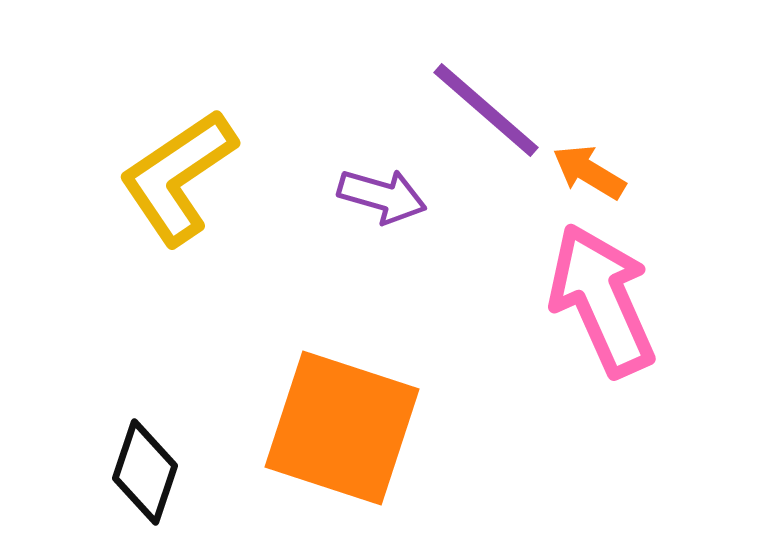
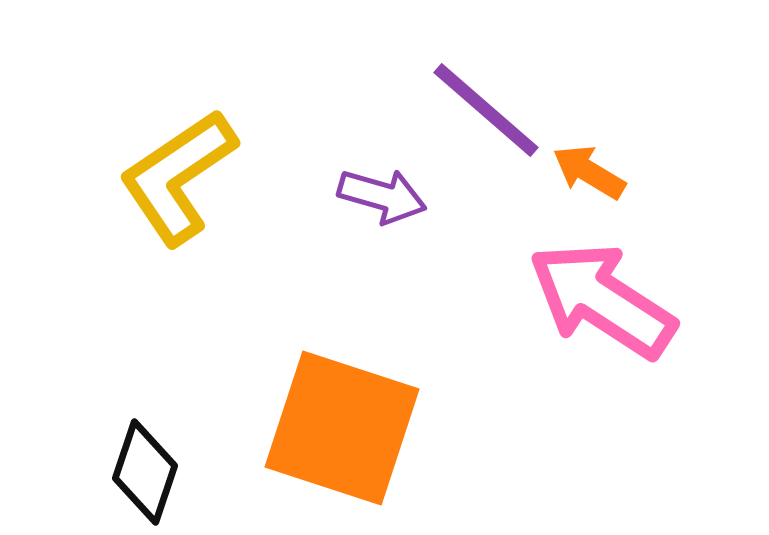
pink arrow: rotated 33 degrees counterclockwise
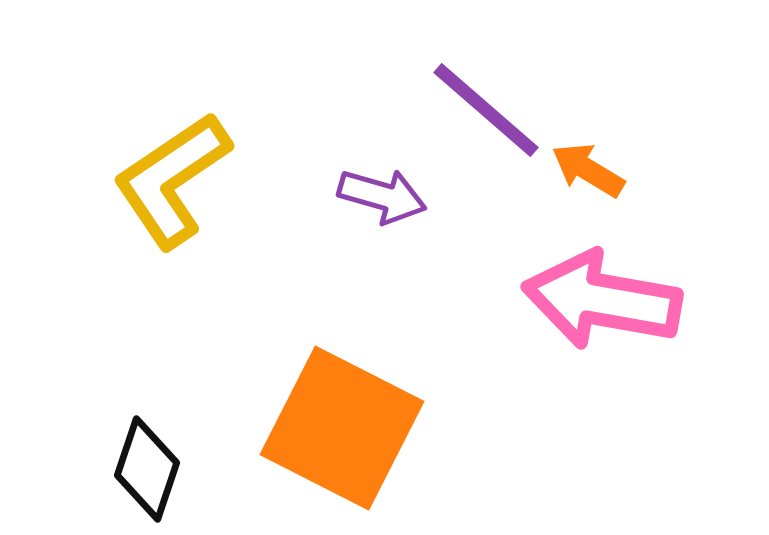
orange arrow: moved 1 px left, 2 px up
yellow L-shape: moved 6 px left, 3 px down
pink arrow: rotated 23 degrees counterclockwise
orange square: rotated 9 degrees clockwise
black diamond: moved 2 px right, 3 px up
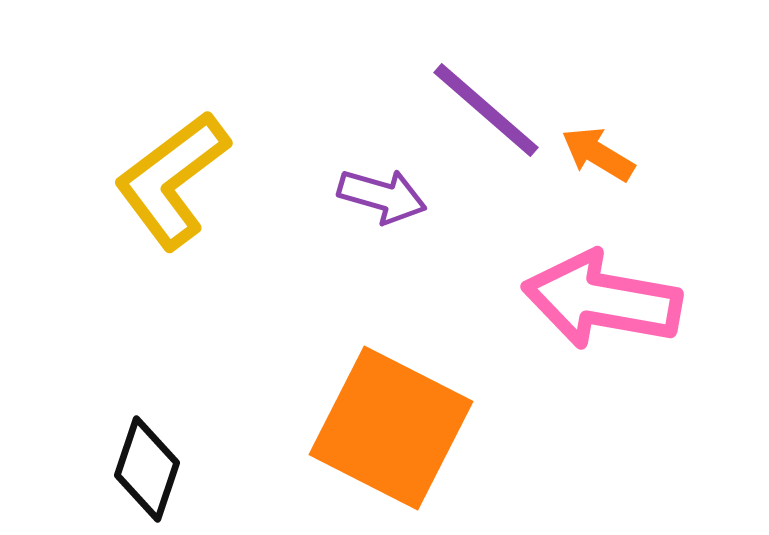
orange arrow: moved 10 px right, 16 px up
yellow L-shape: rotated 3 degrees counterclockwise
orange square: moved 49 px right
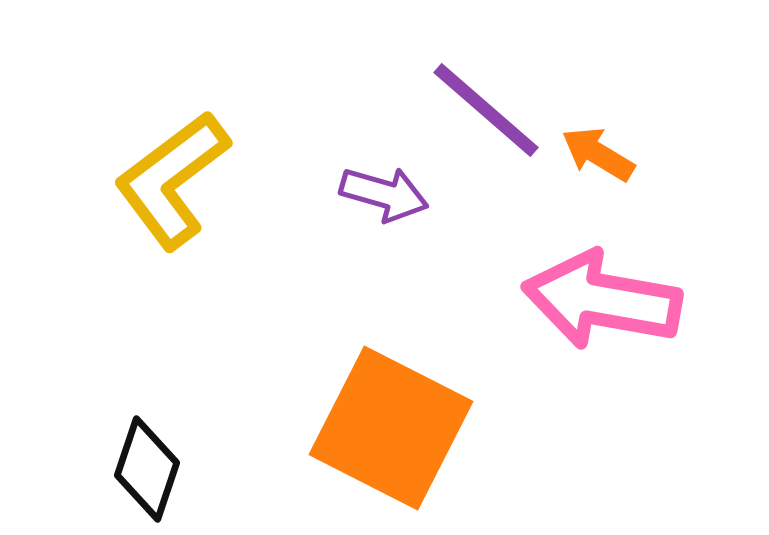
purple arrow: moved 2 px right, 2 px up
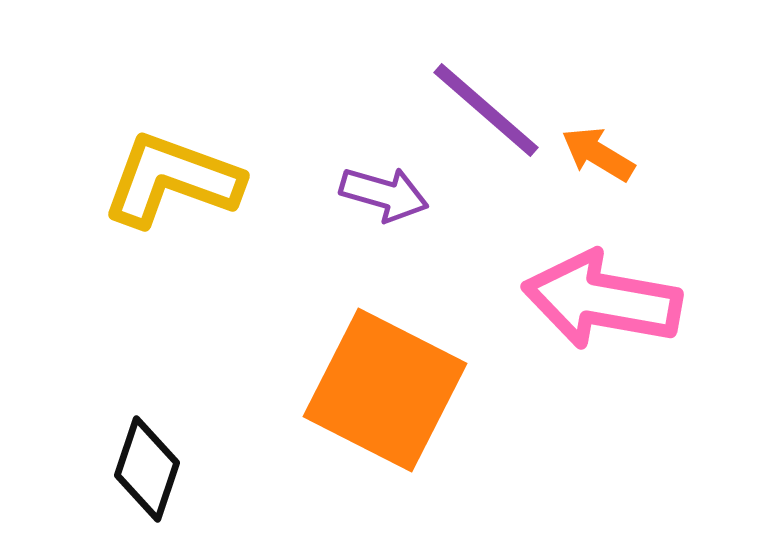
yellow L-shape: rotated 57 degrees clockwise
orange square: moved 6 px left, 38 px up
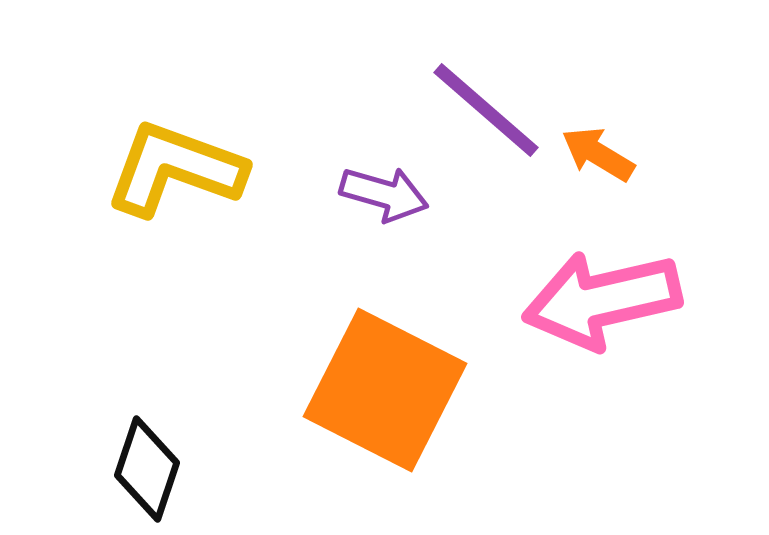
yellow L-shape: moved 3 px right, 11 px up
pink arrow: rotated 23 degrees counterclockwise
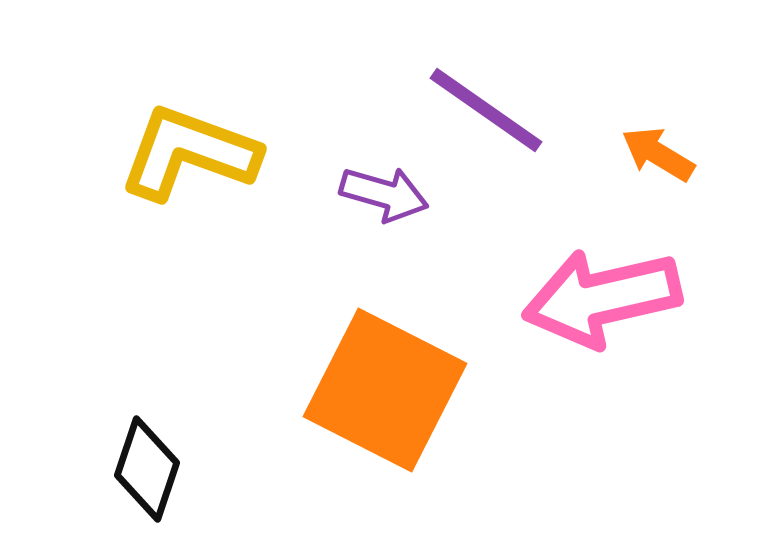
purple line: rotated 6 degrees counterclockwise
orange arrow: moved 60 px right
yellow L-shape: moved 14 px right, 16 px up
pink arrow: moved 2 px up
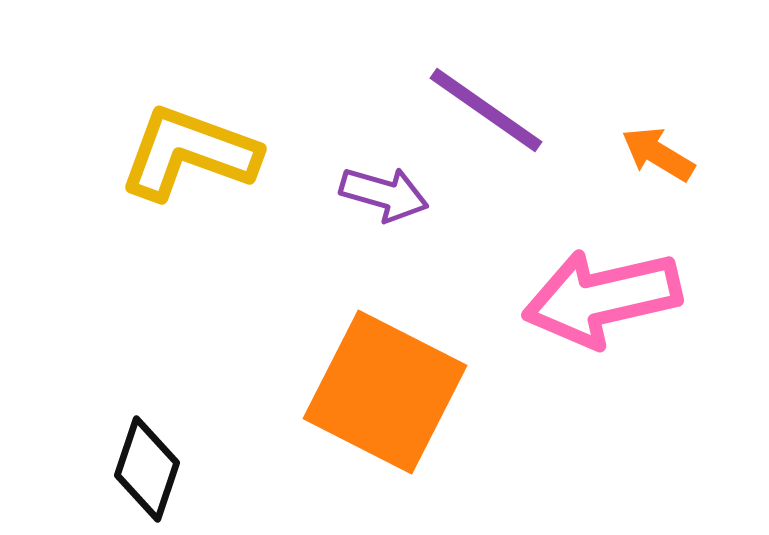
orange square: moved 2 px down
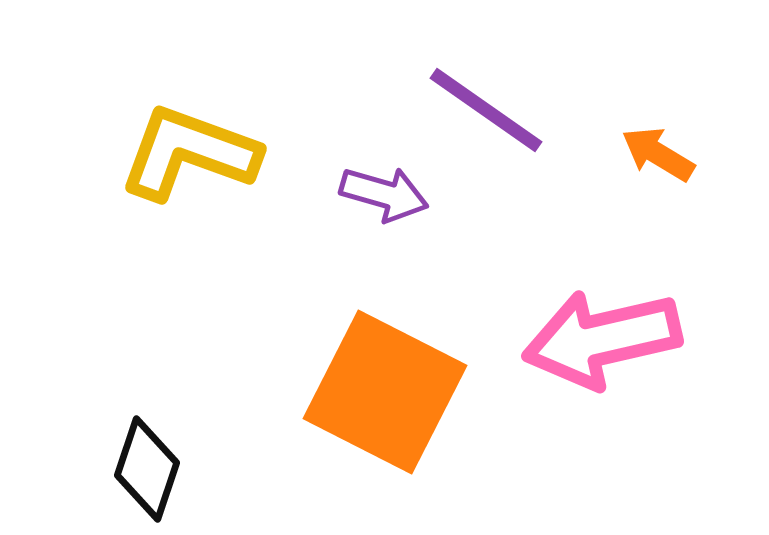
pink arrow: moved 41 px down
